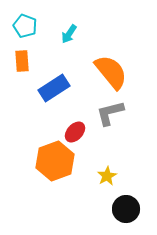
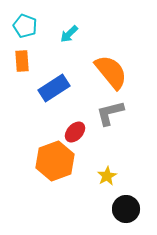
cyan arrow: rotated 12 degrees clockwise
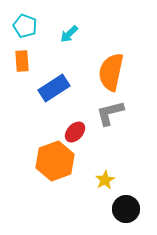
orange semicircle: rotated 129 degrees counterclockwise
yellow star: moved 2 px left, 4 px down
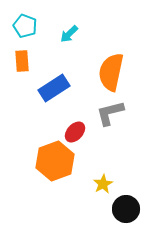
yellow star: moved 2 px left, 4 px down
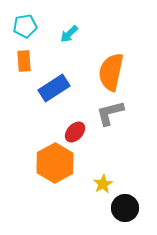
cyan pentagon: rotated 30 degrees counterclockwise
orange rectangle: moved 2 px right
orange hexagon: moved 2 px down; rotated 9 degrees counterclockwise
black circle: moved 1 px left, 1 px up
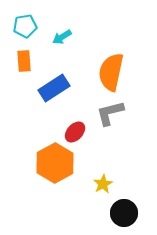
cyan arrow: moved 7 px left, 3 px down; rotated 12 degrees clockwise
black circle: moved 1 px left, 5 px down
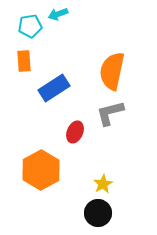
cyan pentagon: moved 5 px right
cyan arrow: moved 4 px left, 23 px up; rotated 12 degrees clockwise
orange semicircle: moved 1 px right, 1 px up
red ellipse: rotated 20 degrees counterclockwise
orange hexagon: moved 14 px left, 7 px down
black circle: moved 26 px left
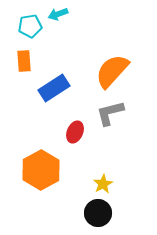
orange semicircle: rotated 30 degrees clockwise
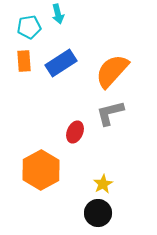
cyan arrow: rotated 84 degrees counterclockwise
cyan pentagon: moved 1 px left, 1 px down
blue rectangle: moved 7 px right, 25 px up
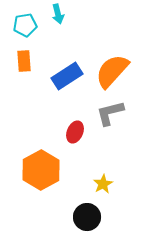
cyan pentagon: moved 4 px left, 2 px up
blue rectangle: moved 6 px right, 13 px down
black circle: moved 11 px left, 4 px down
